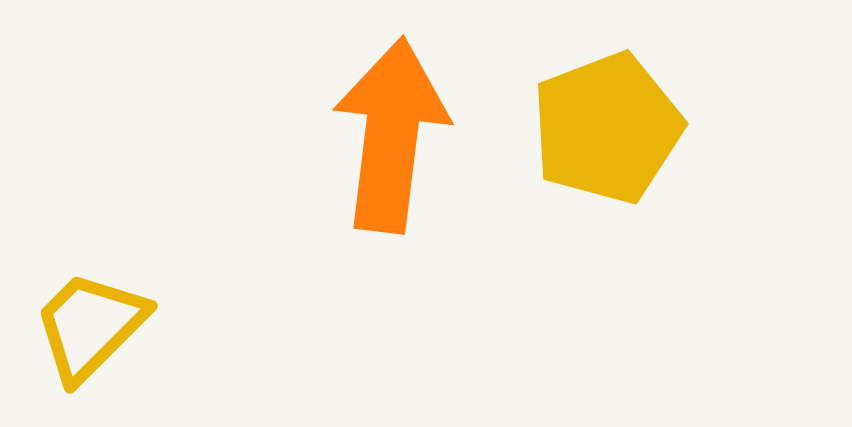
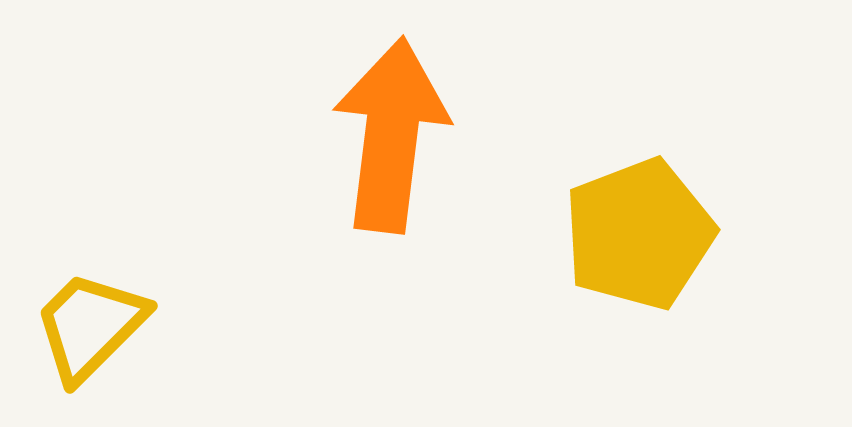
yellow pentagon: moved 32 px right, 106 px down
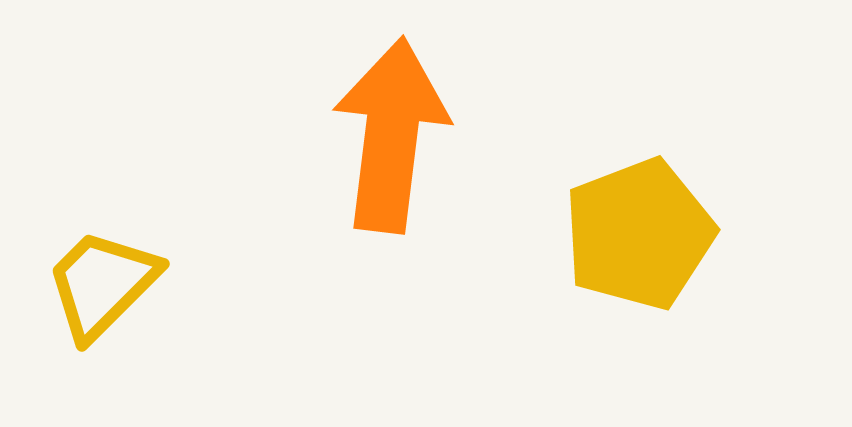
yellow trapezoid: moved 12 px right, 42 px up
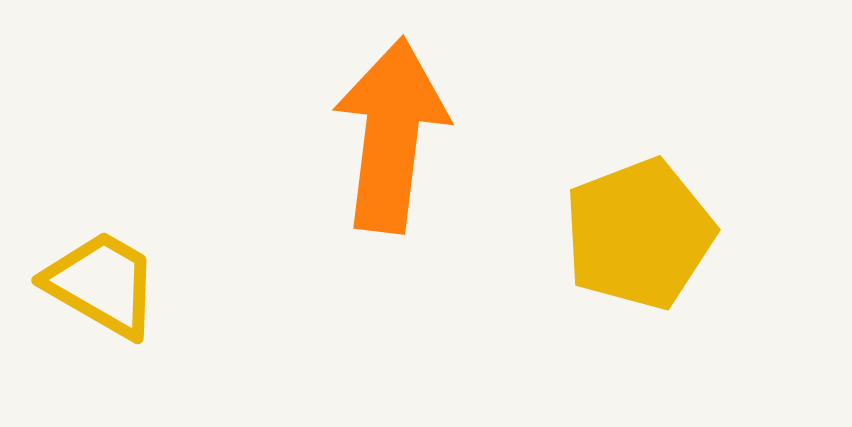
yellow trapezoid: rotated 75 degrees clockwise
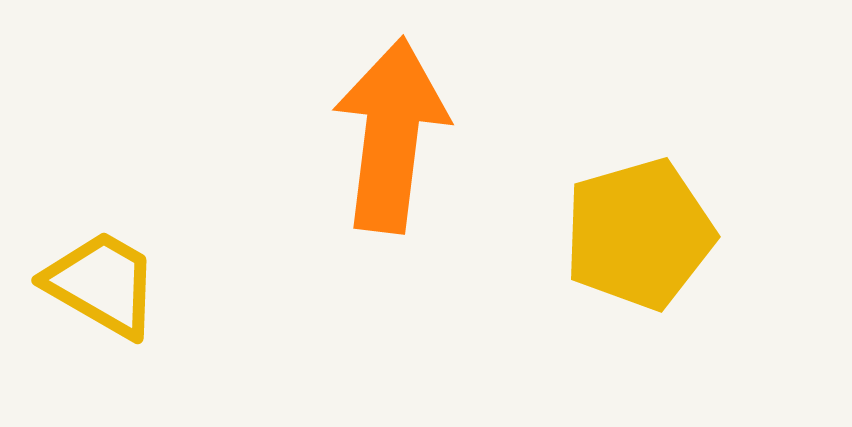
yellow pentagon: rotated 5 degrees clockwise
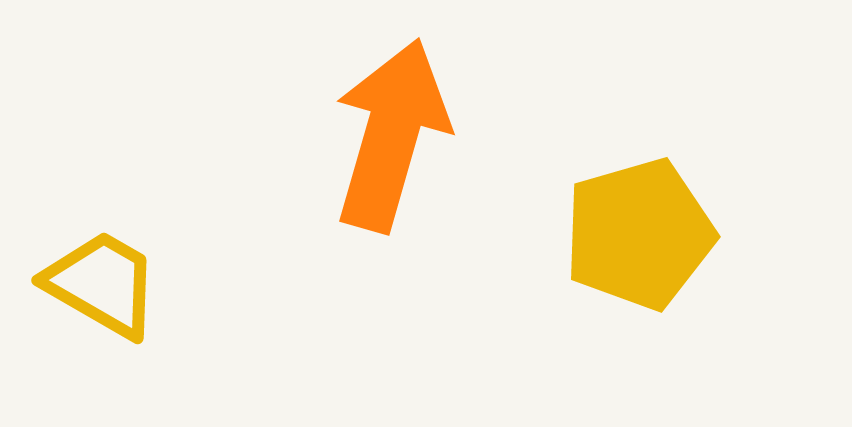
orange arrow: rotated 9 degrees clockwise
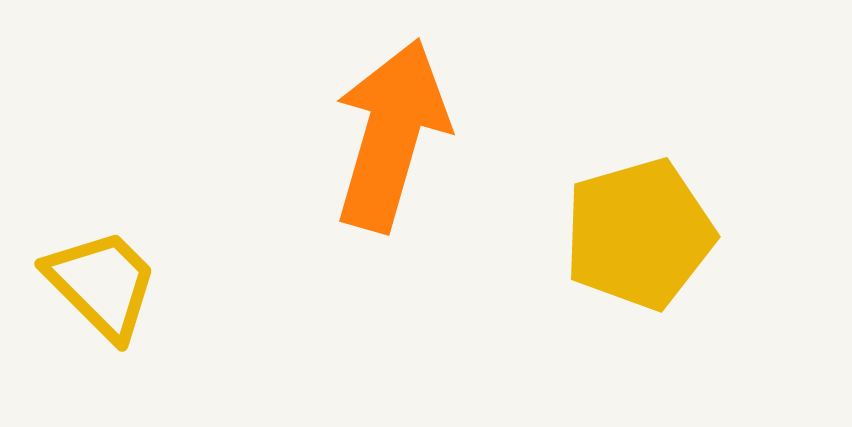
yellow trapezoid: rotated 15 degrees clockwise
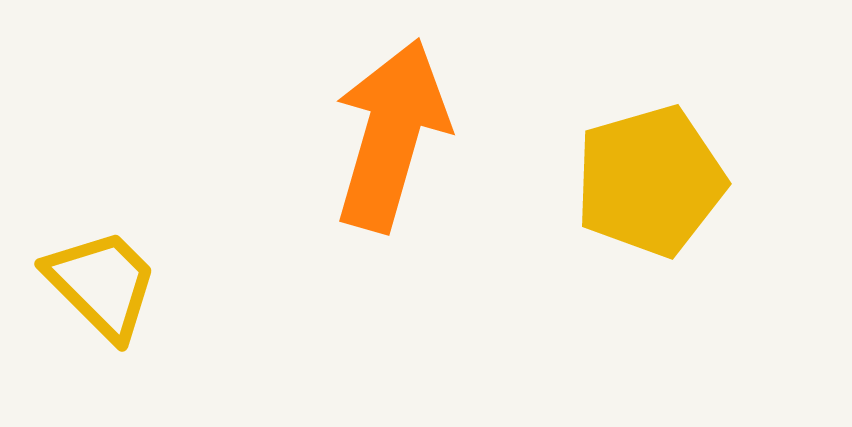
yellow pentagon: moved 11 px right, 53 px up
